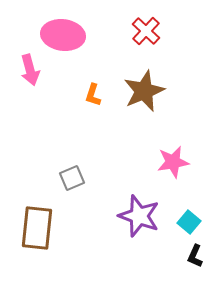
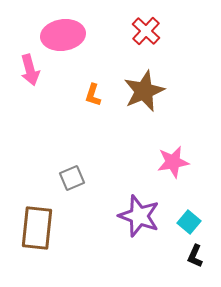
pink ellipse: rotated 15 degrees counterclockwise
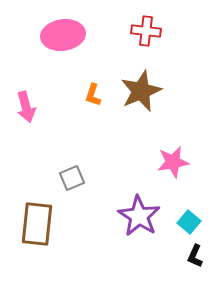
red cross: rotated 36 degrees counterclockwise
pink arrow: moved 4 px left, 37 px down
brown star: moved 3 px left
purple star: rotated 12 degrees clockwise
brown rectangle: moved 4 px up
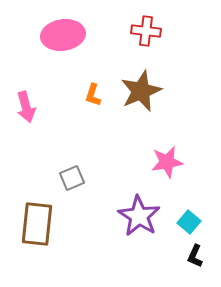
pink star: moved 6 px left
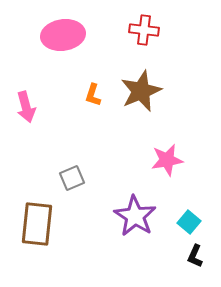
red cross: moved 2 px left, 1 px up
pink star: moved 2 px up
purple star: moved 4 px left
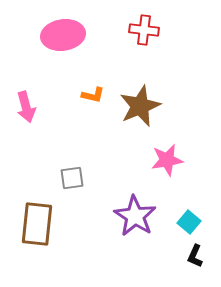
brown star: moved 1 px left, 15 px down
orange L-shape: rotated 95 degrees counterclockwise
gray square: rotated 15 degrees clockwise
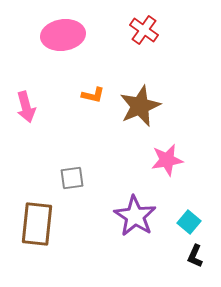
red cross: rotated 28 degrees clockwise
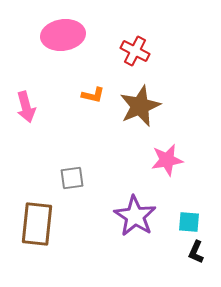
red cross: moved 9 px left, 21 px down; rotated 8 degrees counterclockwise
cyan square: rotated 35 degrees counterclockwise
black L-shape: moved 1 px right, 4 px up
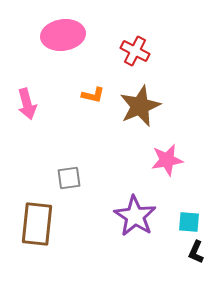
pink arrow: moved 1 px right, 3 px up
gray square: moved 3 px left
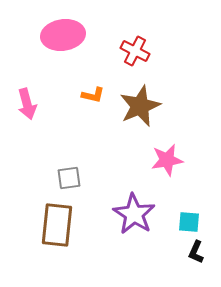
purple star: moved 1 px left, 2 px up
brown rectangle: moved 20 px right, 1 px down
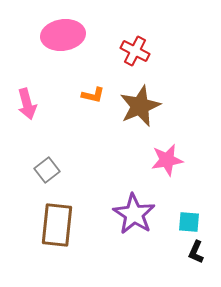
gray square: moved 22 px left, 8 px up; rotated 30 degrees counterclockwise
